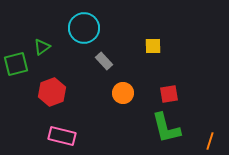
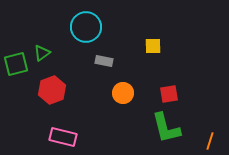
cyan circle: moved 2 px right, 1 px up
green triangle: moved 6 px down
gray rectangle: rotated 36 degrees counterclockwise
red hexagon: moved 2 px up
pink rectangle: moved 1 px right, 1 px down
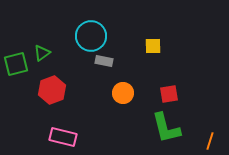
cyan circle: moved 5 px right, 9 px down
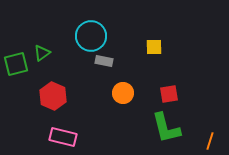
yellow square: moved 1 px right, 1 px down
red hexagon: moved 1 px right, 6 px down; rotated 16 degrees counterclockwise
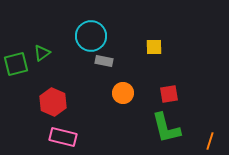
red hexagon: moved 6 px down
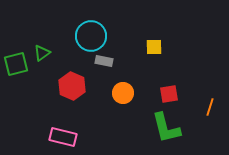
red hexagon: moved 19 px right, 16 px up
orange line: moved 34 px up
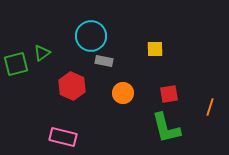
yellow square: moved 1 px right, 2 px down
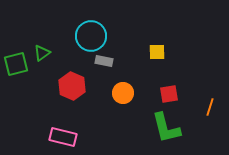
yellow square: moved 2 px right, 3 px down
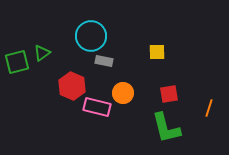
green square: moved 1 px right, 2 px up
orange line: moved 1 px left, 1 px down
pink rectangle: moved 34 px right, 30 px up
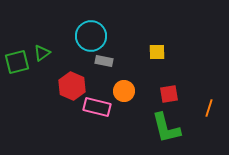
orange circle: moved 1 px right, 2 px up
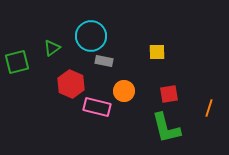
green triangle: moved 10 px right, 5 px up
red hexagon: moved 1 px left, 2 px up
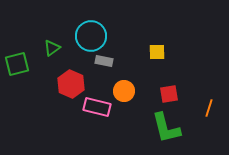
green square: moved 2 px down
